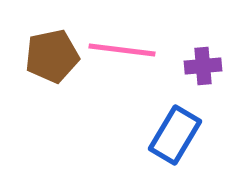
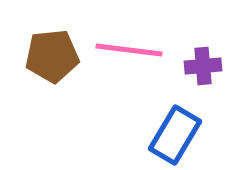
pink line: moved 7 px right
brown pentagon: rotated 6 degrees clockwise
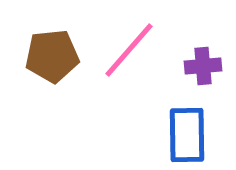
pink line: rotated 56 degrees counterclockwise
blue rectangle: moved 12 px right; rotated 32 degrees counterclockwise
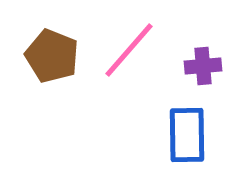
brown pentagon: rotated 28 degrees clockwise
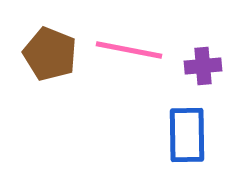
pink line: rotated 60 degrees clockwise
brown pentagon: moved 2 px left, 2 px up
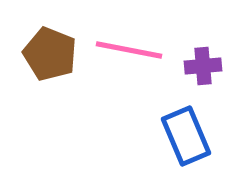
blue rectangle: moved 1 px left, 1 px down; rotated 22 degrees counterclockwise
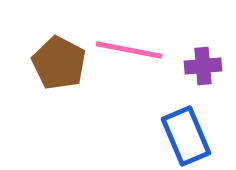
brown pentagon: moved 9 px right, 9 px down; rotated 6 degrees clockwise
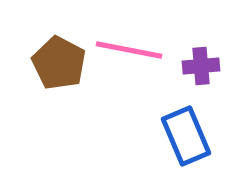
purple cross: moved 2 px left
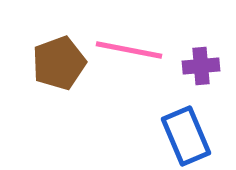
brown pentagon: rotated 24 degrees clockwise
